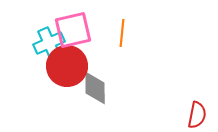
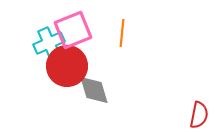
pink square: rotated 9 degrees counterclockwise
gray diamond: moved 1 px left, 2 px down; rotated 16 degrees counterclockwise
red semicircle: moved 2 px right
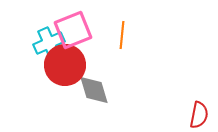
orange line: moved 2 px down
red circle: moved 2 px left, 1 px up
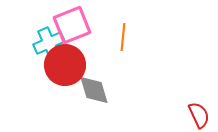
pink square: moved 1 px left, 5 px up
orange line: moved 1 px right, 2 px down
red semicircle: rotated 36 degrees counterclockwise
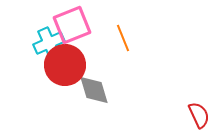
orange line: moved 1 px down; rotated 28 degrees counterclockwise
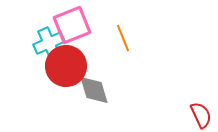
red circle: moved 1 px right, 1 px down
red semicircle: moved 2 px right
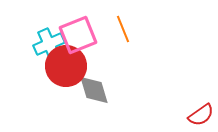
pink square: moved 6 px right, 10 px down
orange line: moved 9 px up
cyan cross: moved 1 px down
red semicircle: rotated 80 degrees clockwise
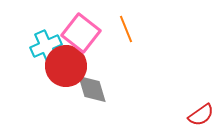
orange line: moved 3 px right
pink square: moved 3 px right, 2 px up; rotated 30 degrees counterclockwise
cyan cross: moved 3 px left, 2 px down
gray diamond: moved 2 px left, 1 px up
